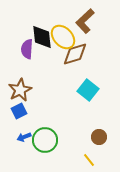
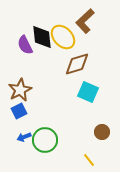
purple semicircle: moved 2 px left, 4 px up; rotated 30 degrees counterclockwise
brown diamond: moved 2 px right, 10 px down
cyan square: moved 2 px down; rotated 15 degrees counterclockwise
brown circle: moved 3 px right, 5 px up
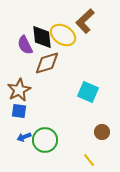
yellow ellipse: moved 2 px up; rotated 15 degrees counterclockwise
brown diamond: moved 30 px left, 1 px up
brown star: moved 1 px left
blue square: rotated 35 degrees clockwise
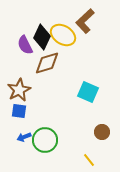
black diamond: rotated 30 degrees clockwise
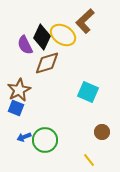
blue square: moved 3 px left, 3 px up; rotated 14 degrees clockwise
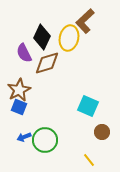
yellow ellipse: moved 6 px right, 3 px down; rotated 70 degrees clockwise
purple semicircle: moved 1 px left, 8 px down
cyan square: moved 14 px down
blue square: moved 3 px right, 1 px up
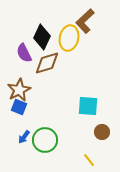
cyan square: rotated 20 degrees counterclockwise
blue arrow: rotated 32 degrees counterclockwise
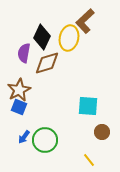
purple semicircle: rotated 36 degrees clockwise
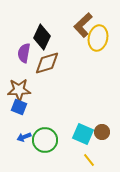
brown L-shape: moved 2 px left, 4 px down
yellow ellipse: moved 29 px right
brown star: rotated 25 degrees clockwise
cyan square: moved 5 px left, 28 px down; rotated 20 degrees clockwise
blue arrow: rotated 32 degrees clockwise
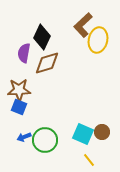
yellow ellipse: moved 2 px down
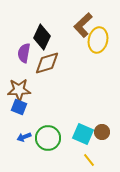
green circle: moved 3 px right, 2 px up
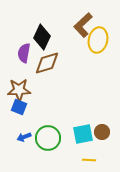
cyan square: rotated 35 degrees counterclockwise
yellow line: rotated 48 degrees counterclockwise
